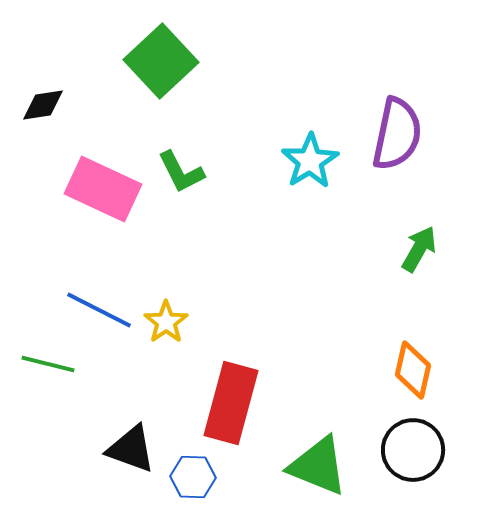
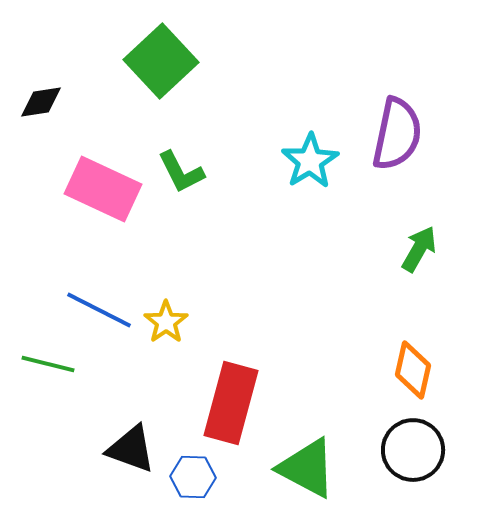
black diamond: moved 2 px left, 3 px up
green triangle: moved 11 px left, 2 px down; rotated 6 degrees clockwise
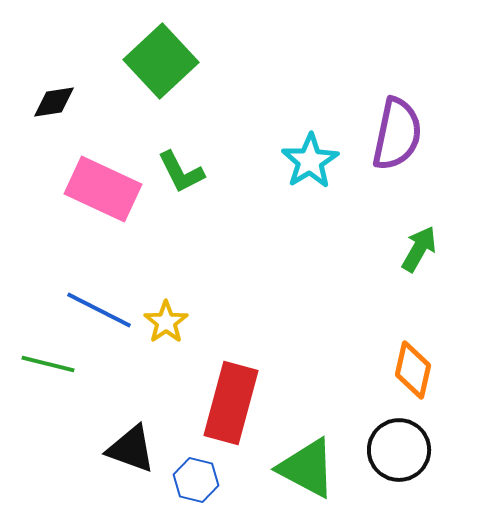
black diamond: moved 13 px right
black circle: moved 14 px left
blue hexagon: moved 3 px right, 3 px down; rotated 12 degrees clockwise
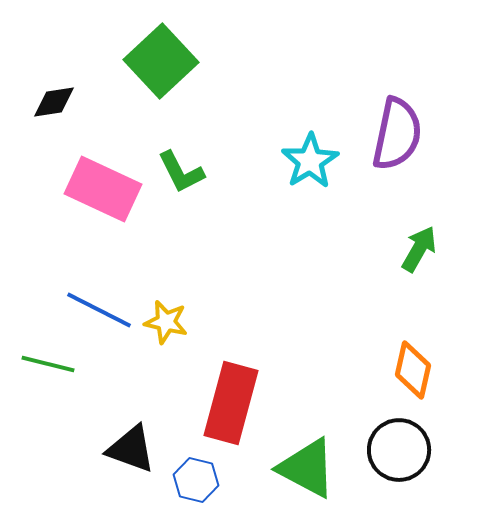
yellow star: rotated 24 degrees counterclockwise
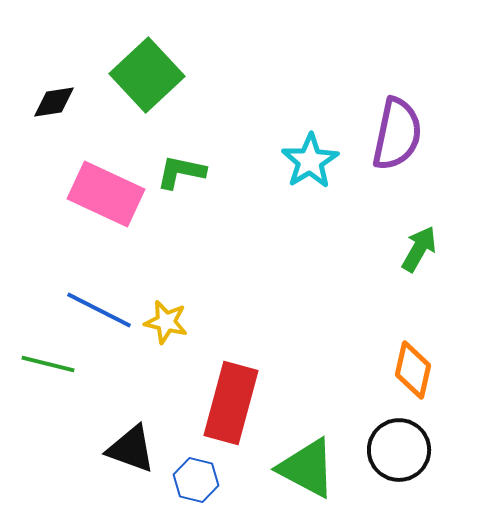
green square: moved 14 px left, 14 px down
green L-shape: rotated 129 degrees clockwise
pink rectangle: moved 3 px right, 5 px down
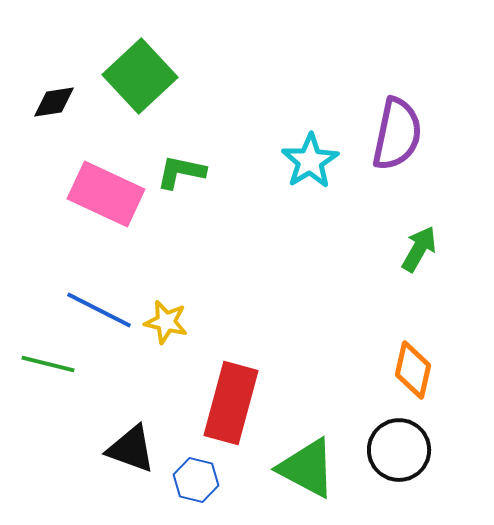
green square: moved 7 px left, 1 px down
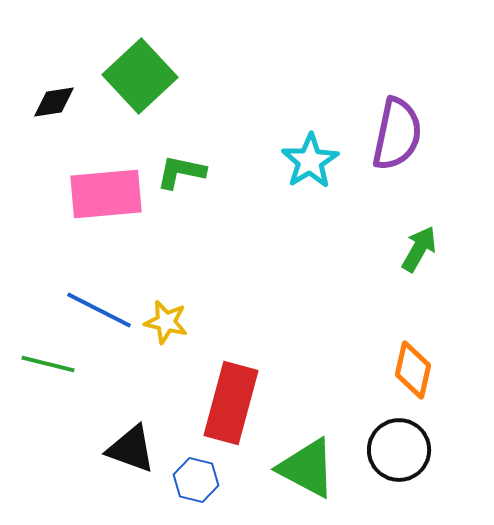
pink rectangle: rotated 30 degrees counterclockwise
